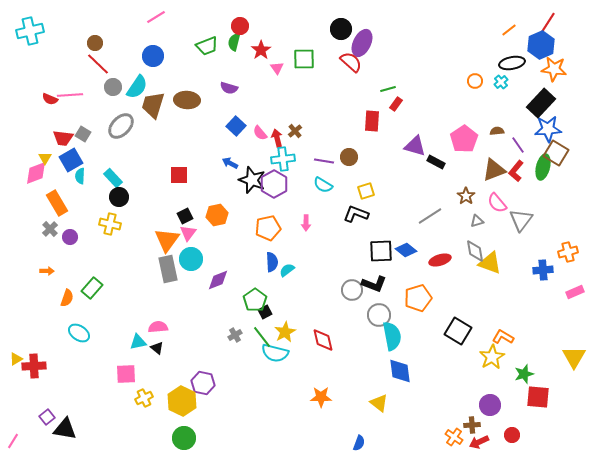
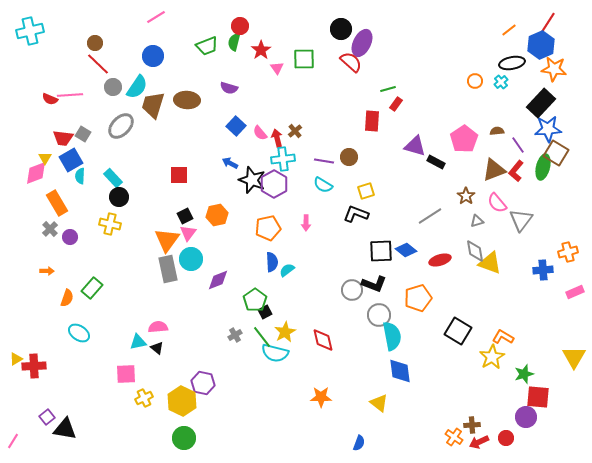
purple circle at (490, 405): moved 36 px right, 12 px down
red circle at (512, 435): moved 6 px left, 3 px down
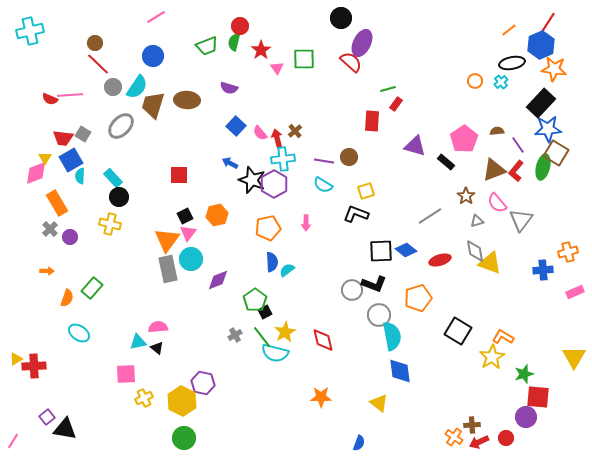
black circle at (341, 29): moved 11 px up
black rectangle at (436, 162): moved 10 px right; rotated 12 degrees clockwise
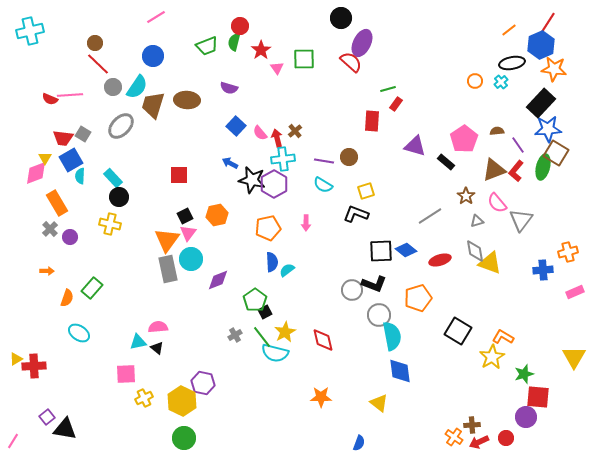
black star at (252, 180): rotated 8 degrees counterclockwise
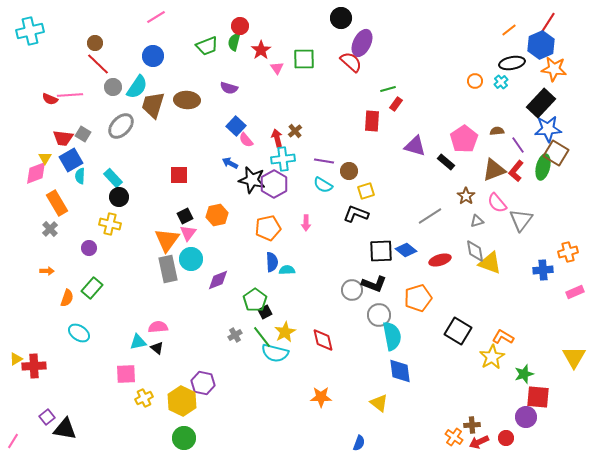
pink semicircle at (260, 133): moved 14 px left, 7 px down
brown circle at (349, 157): moved 14 px down
purple circle at (70, 237): moved 19 px right, 11 px down
cyan semicircle at (287, 270): rotated 35 degrees clockwise
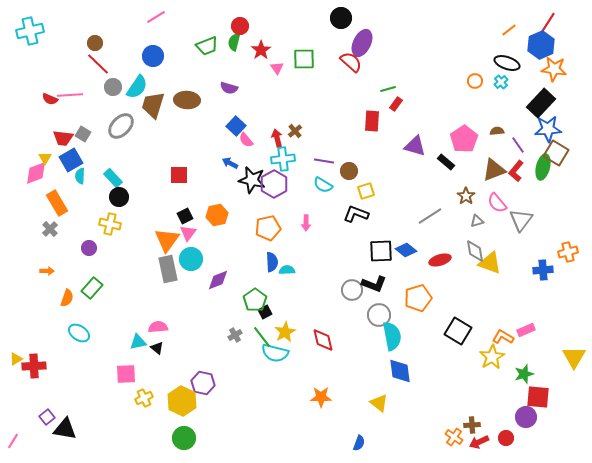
black ellipse at (512, 63): moved 5 px left; rotated 30 degrees clockwise
pink rectangle at (575, 292): moved 49 px left, 38 px down
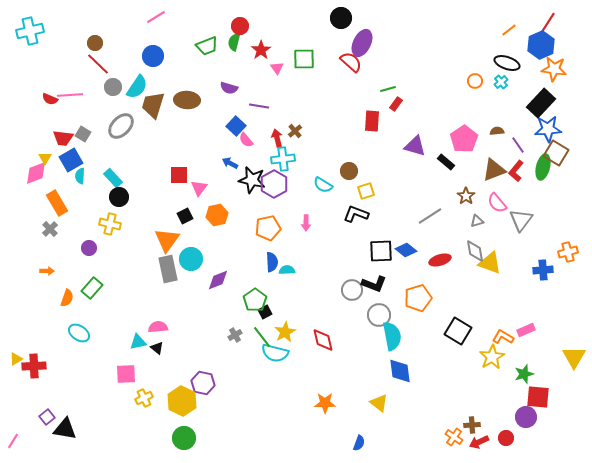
purple line at (324, 161): moved 65 px left, 55 px up
pink triangle at (188, 233): moved 11 px right, 45 px up
orange star at (321, 397): moved 4 px right, 6 px down
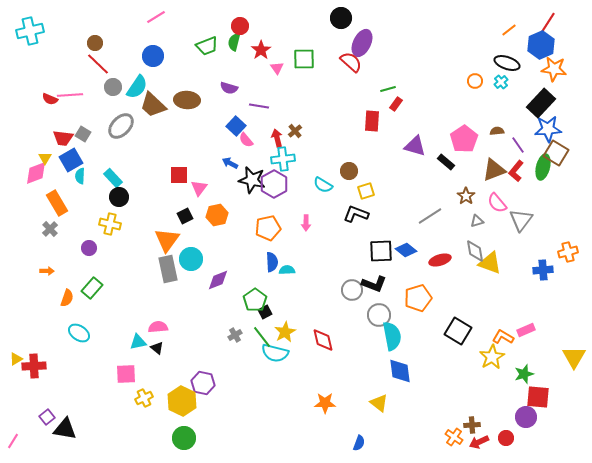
brown trapezoid at (153, 105): rotated 64 degrees counterclockwise
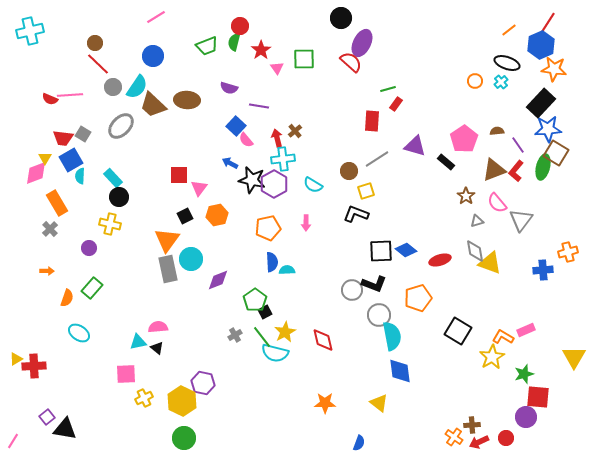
cyan semicircle at (323, 185): moved 10 px left
gray line at (430, 216): moved 53 px left, 57 px up
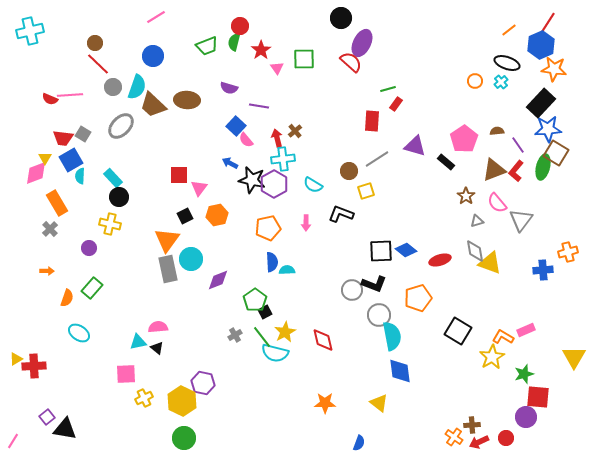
cyan semicircle at (137, 87): rotated 15 degrees counterclockwise
black L-shape at (356, 214): moved 15 px left
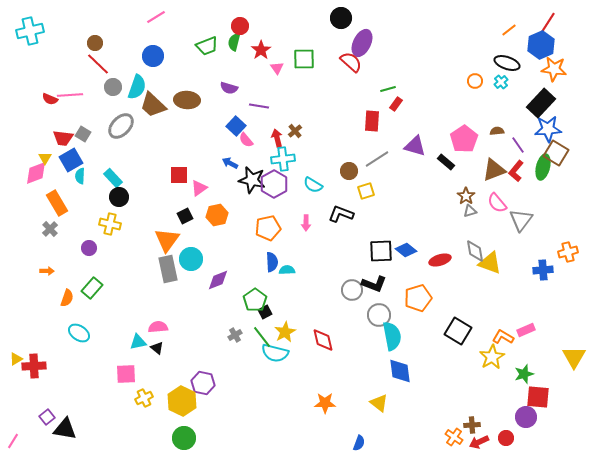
pink triangle at (199, 188): rotated 18 degrees clockwise
gray triangle at (477, 221): moved 7 px left, 10 px up
